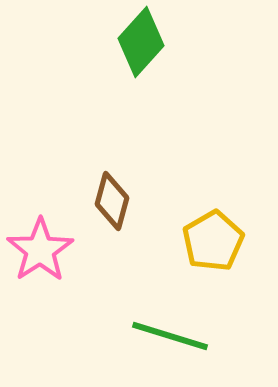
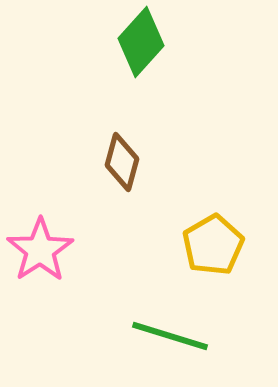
brown diamond: moved 10 px right, 39 px up
yellow pentagon: moved 4 px down
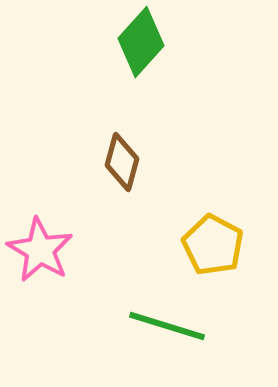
yellow pentagon: rotated 14 degrees counterclockwise
pink star: rotated 8 degrees counterclockwise
green line: moved 3 px left, 10 px up
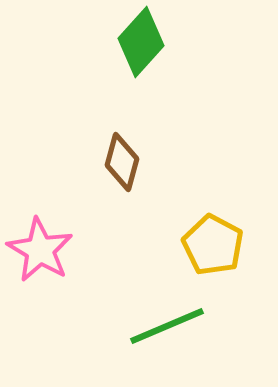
green line: rotated 40 degrees counterclockwise
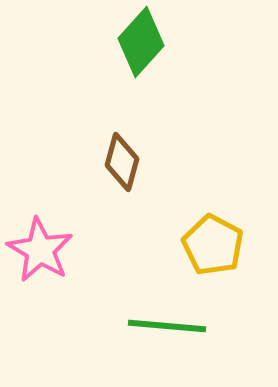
green line: rotated 28 degrees clockwise
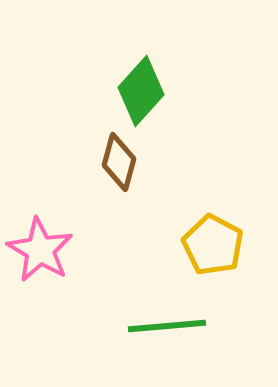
green diamond: moved 49 px down
brown diamond: moved 3 px left
green line: rotated 10 degrees counterclockwise
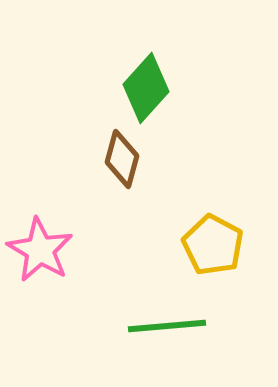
green diamond: moved 5 px right, 3 px up
brown diamond: moved 3 px right, 3 px up
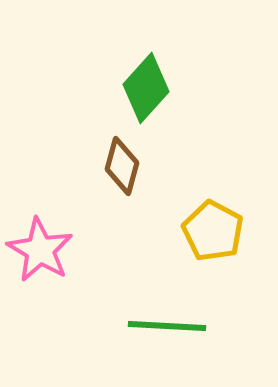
brown diamond: moved 7 px down
yellow pentagon: moved 14 px up
green line: rotated 8 degrees clockwise
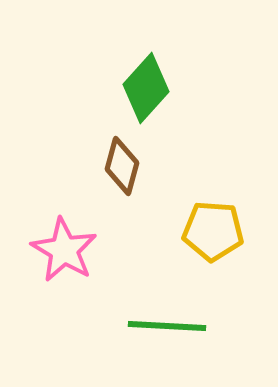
yellow pentagon: rotated 24 degrees counterclockwise
pink star: moved 24 px right
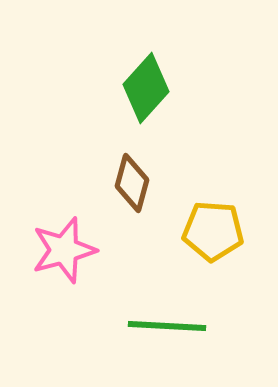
brown diamond: moved 10 px right, 17 px down
pink star: rotated 26 degrees clockwise
